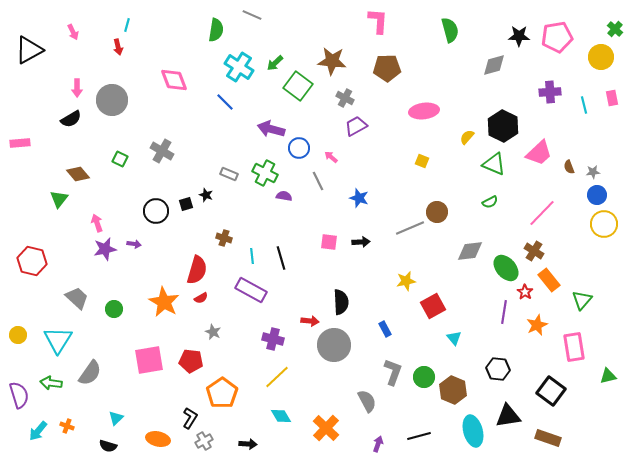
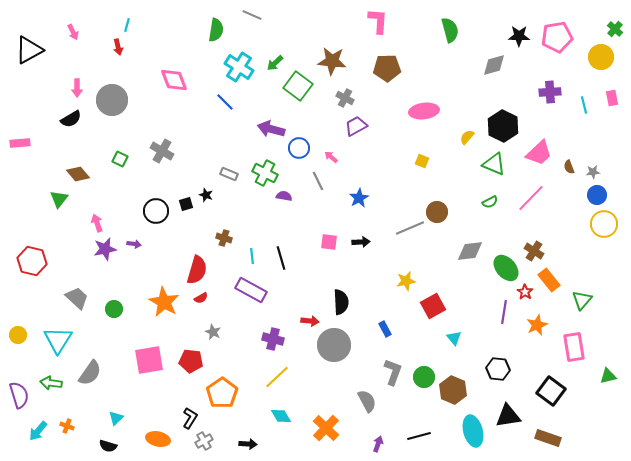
blue star at (359, 198): rotated 24 degrees clockwise
pink line at (542, 213): moved 11 px left, 15 px up
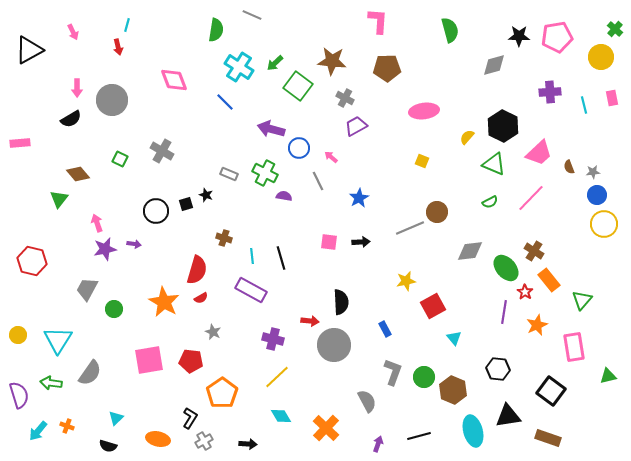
gray trapezoid at (77, 298): moved 10 px right, 9 px up; rotated 105 degrees counterclockwise
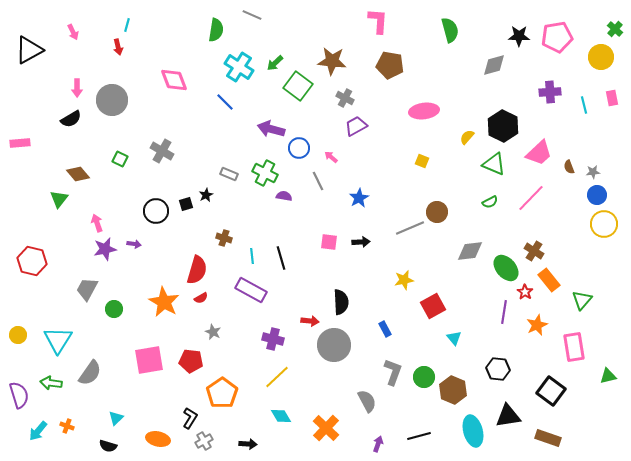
brown pentagon at (387, 68): moved 3 px right, 3 px up; rotated 12 degrees clockwise
black star at (206, 195): rotated 24 degrees clockwise
yellow star at (406, 281): moved 2 px left, 1 px up
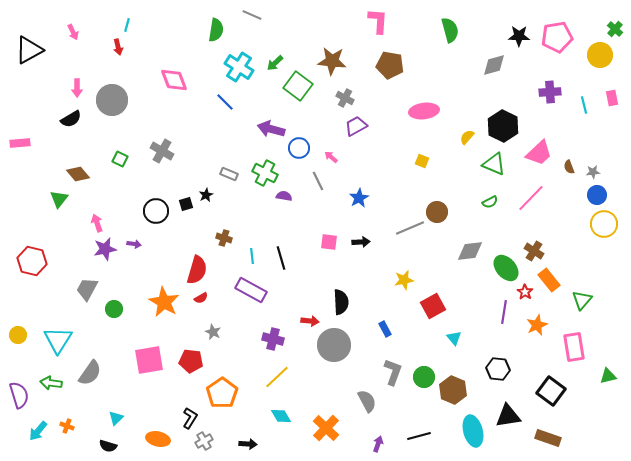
yellow circle at (601, 57): moved 1 px left, 2 px up
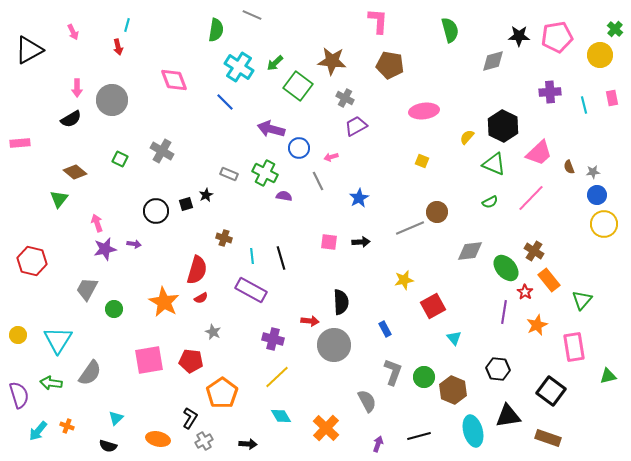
gray diamond at (494, 65): moved 1 px left, 4 px up
pink arrow at (331, 157): rotated 56 degrees counterclockwise
brown diamond at (78, 174): moved 3 px left, 2 px up; rotated 10 degrees counterclockwise
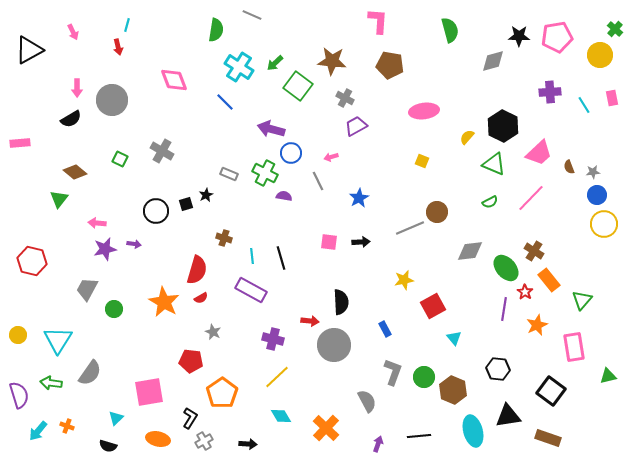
cyan line at (584, 105): rotated 18 degrees counterclockwise
blue circle at (299, 148): moved 8 px left, 5 px down
pink arrow at (97, 223): rotated 66 degrees counterclockwise
purple line at (504, 312): moved 3 px up
pink square at (149, 360): moved 32 px down
black line at (419, 436): rotated 10 degrees clockwise
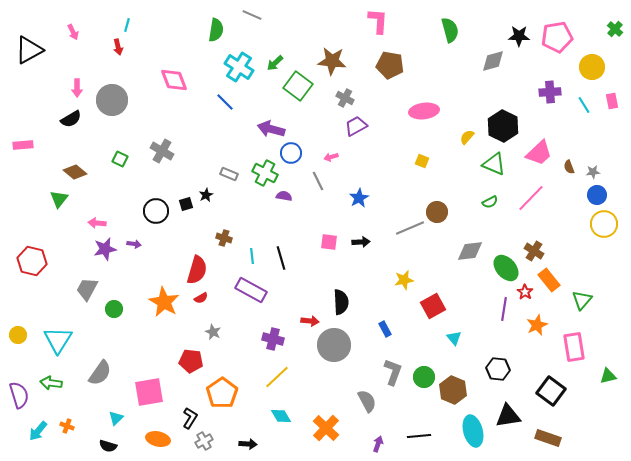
yellow circle at (600, 55): moved 8 px left, 12 px down
pink rectangle at (612, 98): moved 3 px down
pink rectangle at (20, 143): moved 3 px right, 2 px down
gray semicircle at (90, 373): moved 10 px right
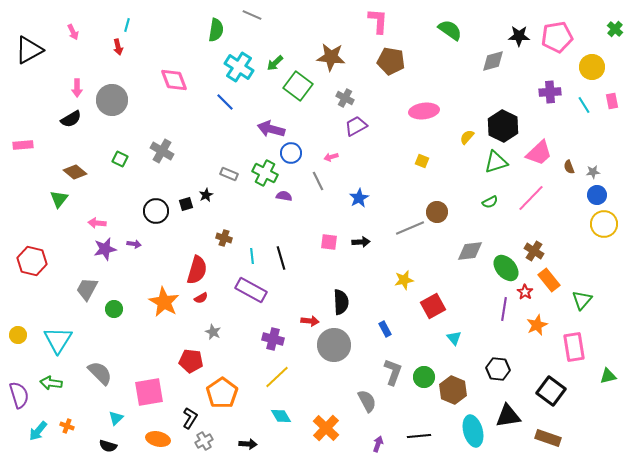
green semicircle at (450, 30): rotated 40 degrees counterclockwise
brown star at (332, 61): moved 1 px left, 4 px up
brown pentagon at (390, 65): moved 1 px right, 4 px up
green triangle at (494, 164): moved 2 px right, 2 px up; rotated 40 degrees counterclockwise
gray semicircle at (100, 373): rotated 80 degrees counterclockwise
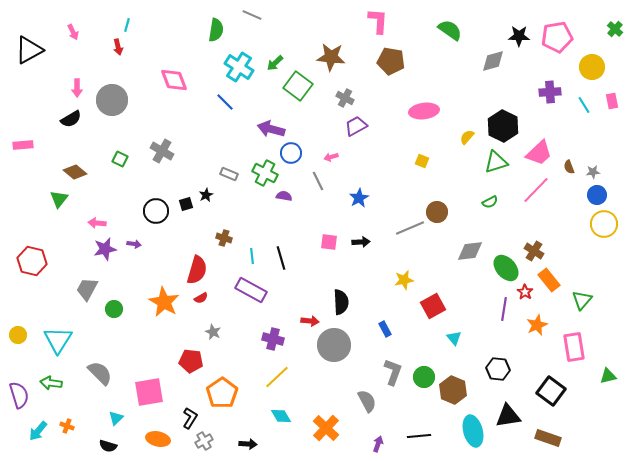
pink line at (531, 198): moved 5 px right, 8 px up
